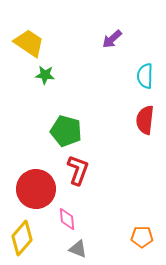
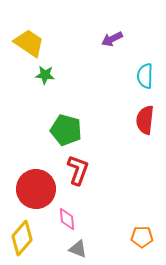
purple arrow: rotated 15 degrees clockwise
green pentagon: moved 1 px up
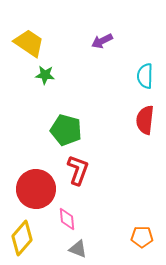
purple arrow: moved 10 px left, 2 px down
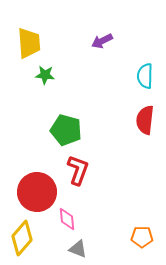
yellow trapezoid: rotated 52 degrees clockwise
red circle: moved 1 px right, 3 px down
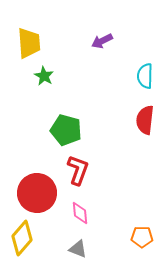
green star: moved 1 px left, 1 px down; rotated 24 degrees clockwise
red circle: moved 1 px down
pink diamond: moved 13 px right, 6 px up
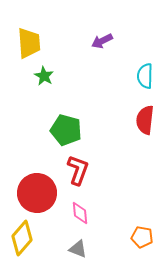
orange pentagon: rotated 10 degrees clockwise
